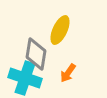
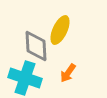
gray diamond: moved 8 px up; rotated 12 degrees counterclockwise
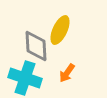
orange arrow: moved 1 px left
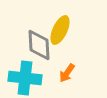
gray diamond: moved 3 px right, 1 px up
cyan cross: rotated 12 degrees counterclockwise
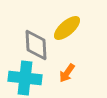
yellow ellipse: moved 7 px right, 2 px up; rotated 24 degrees clockwise
gray diamond: moved 3 px left
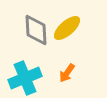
gray diamond: moved 15 px up
cyan cross: rotated 28 degrees counterclockwise
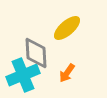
gray diamond: moved 23 px down
cyan cross: moved 2 px left, 3 px up
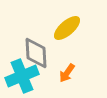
cyan cross: moved 1 px left, 1 px down
